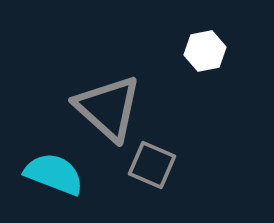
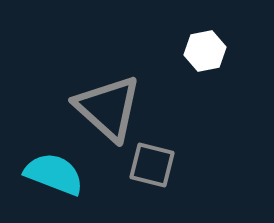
gray square: rotated 9 degrees counterclockwise
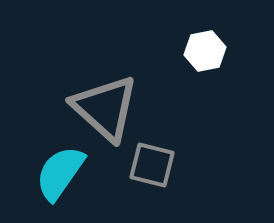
gray triangle: moved 3 px left
cyan semicircle: moved 6 px right, 1 px up; rotated 76 degrees counterclockwise
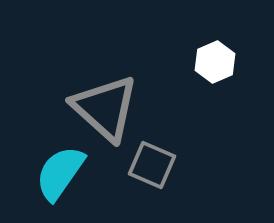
white hexagon: moved 10 px right, 11 px down; rotated 12 degrees counterclockwise
gray square: rotated 9 degrees clockwise
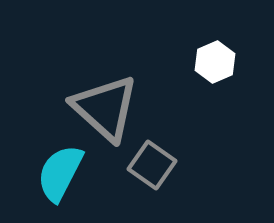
gray square: rotated 12 degrees clockwise
cyan semicircle: rotated 8 degrees counterclockwise
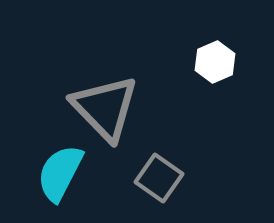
gray triangle: rotated 4 degrees clockwise
gray square: moved 7 px right, 13 px down
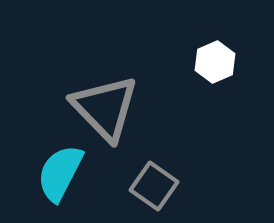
gray square: moved 5 px left, 8 px down
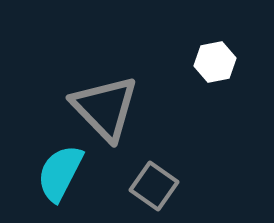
white hexagon: rotated 12 degrees clockwise
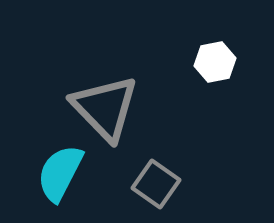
gray square: moved 2 px right, 2 px up
